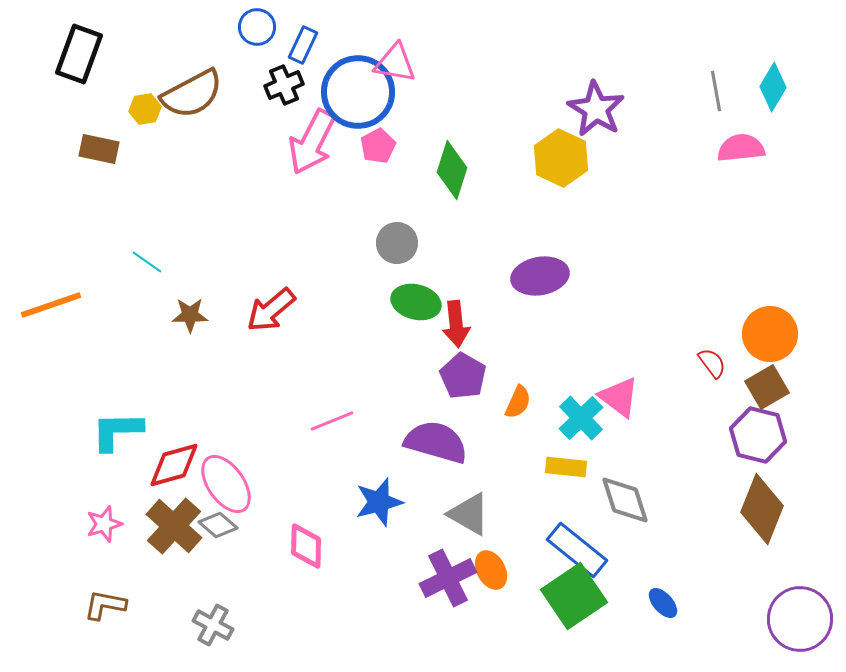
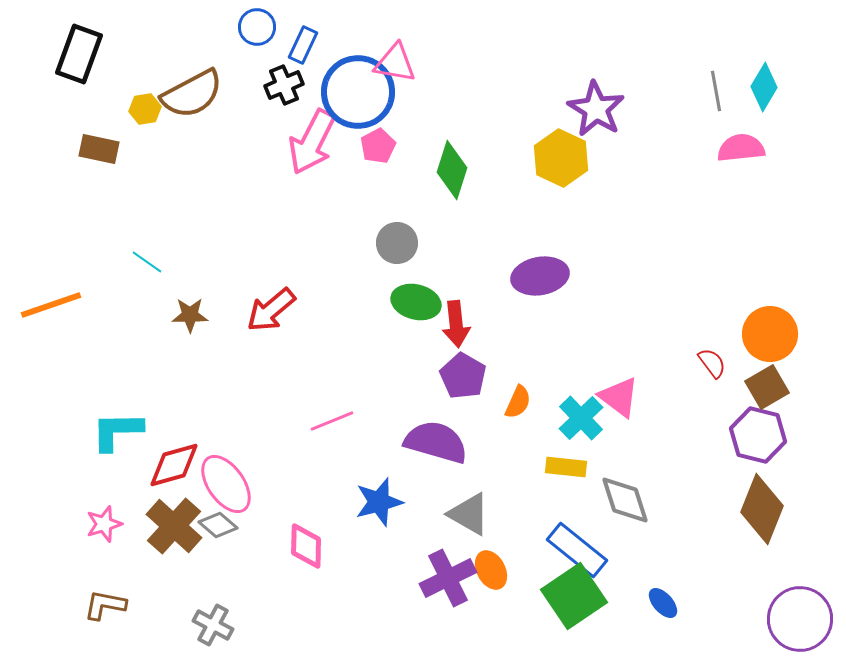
cyan diamond at (773, 87): moved 9 px left
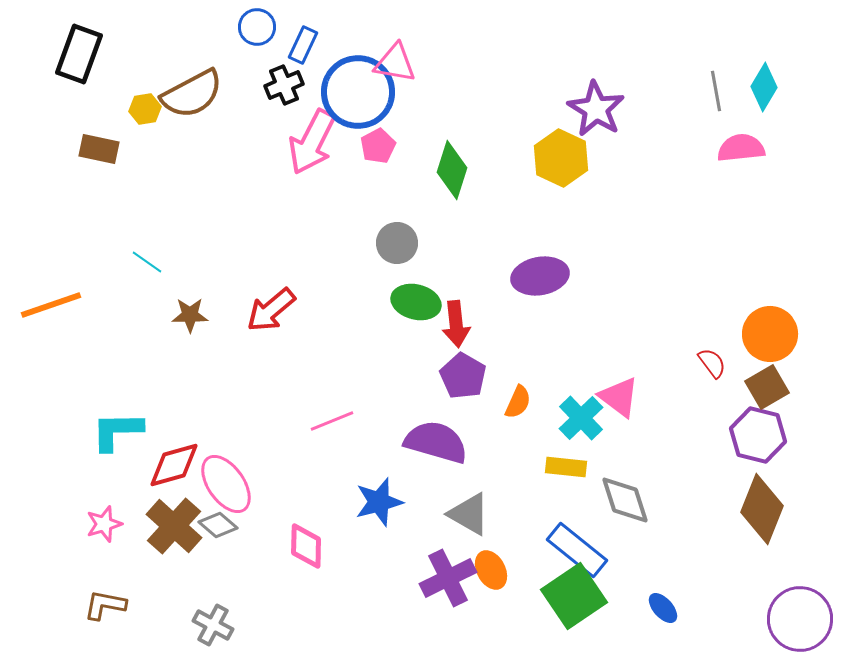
blue ellipse at (663, 603): moved 5 px down
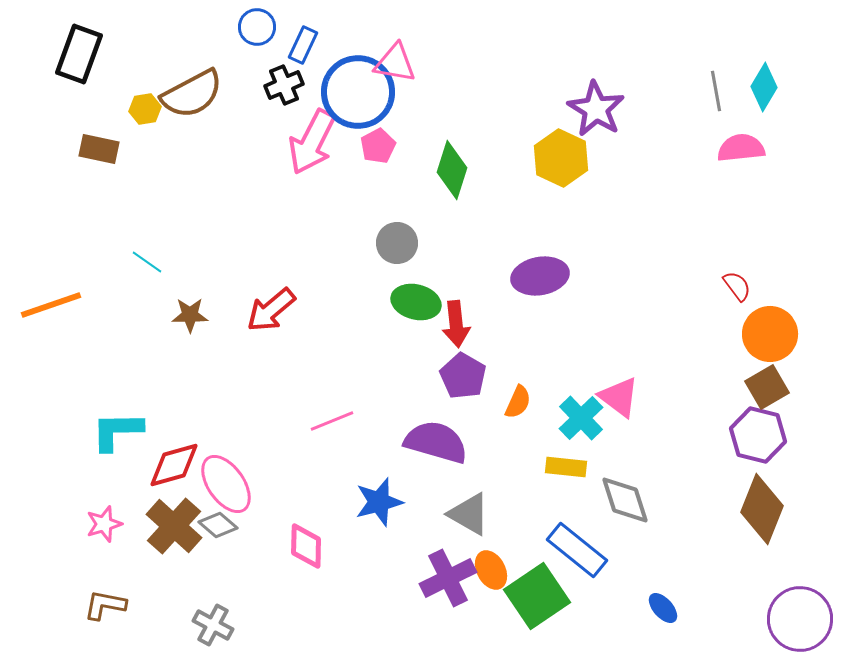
red semicircle at (712, 363): moved 25 px right, 77 px up
green square at (574, 596): moved 37 px left
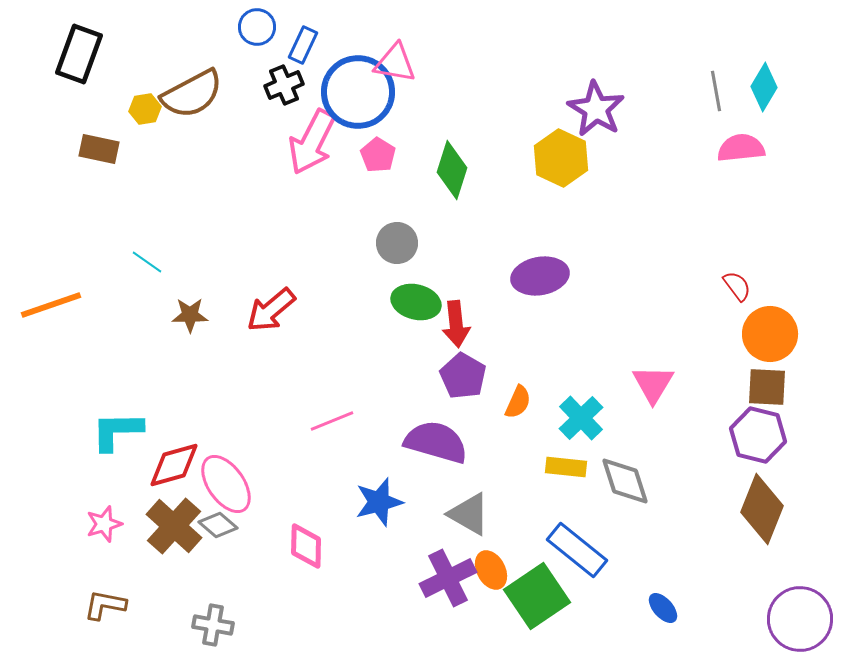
pink pentagon at (378, 146): moved 9 px down; rotated 12 degrees counterclockwise
brown square at (767, 387): rotated 33 degrees clockwise
pink triangle at (619, 397): moved 34 px right, 13 px up; rotated 24 degrees clockwise
gray diamond at (625, 500): moved 19 px up
gray cross at (213, 625): rotated 18 degrees counterclockwise
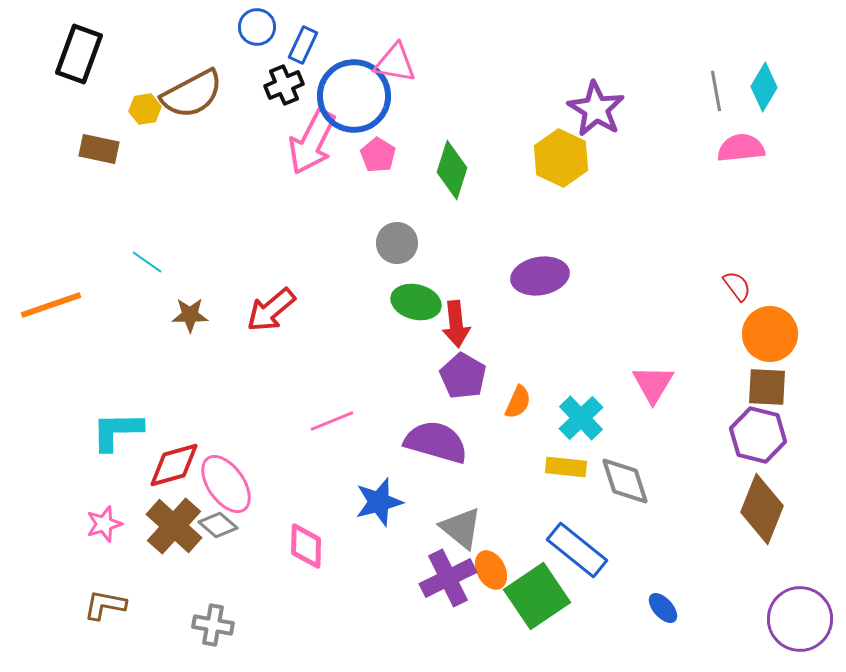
blue circle at (358, 92): moved 4 px left, 4 px down
gray triangle at (469, 514): moved 8 px left, 14 px down; rotated 9 degrees clockwise
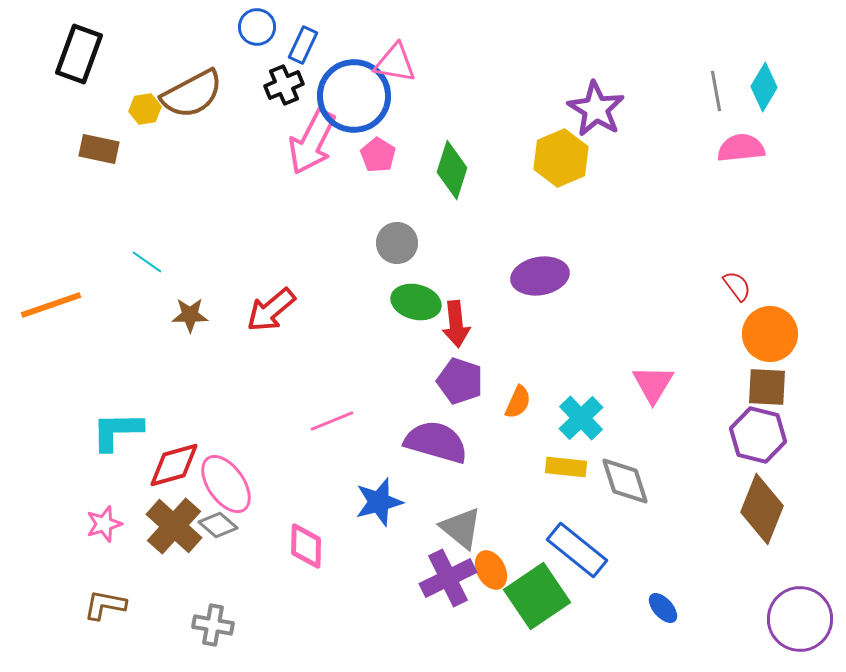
yellow hexagon at (561, 158): rotated 12 degrees clockwise
purple pentagon at (463, 376): moved 3 px left, 5 px down; rotated 12 degrees counterclockwise
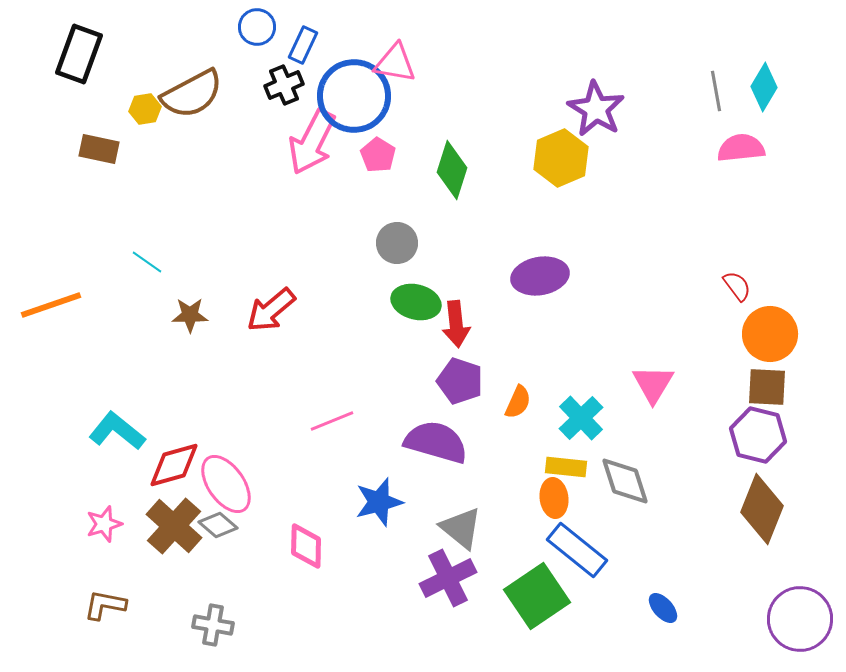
cyan L-shape at (117, 431): rotated 40 degrees clockwise
orange ellipse at (491, 570): moved 63 px right, 72 px up; rotated 21 degrees clockwise
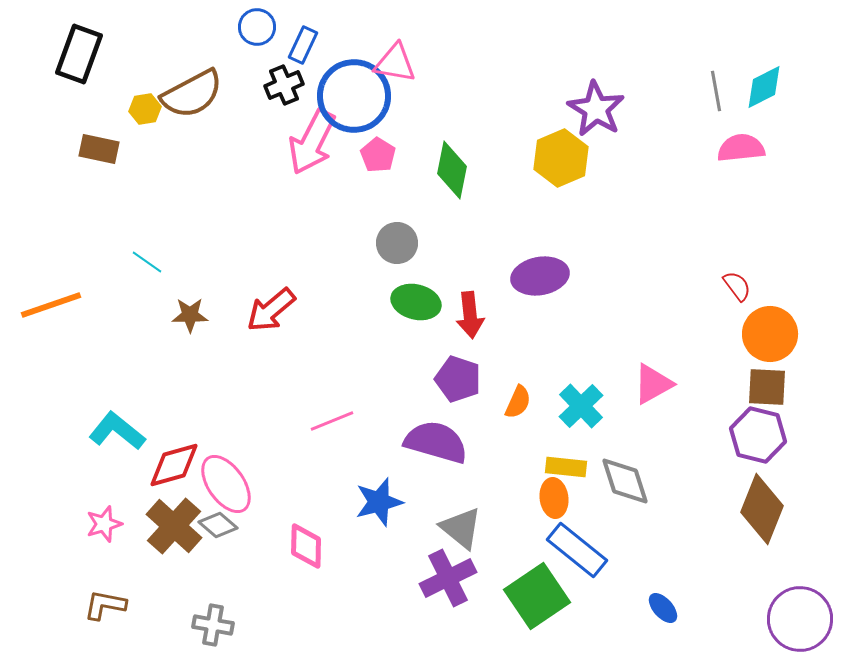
cyan diamond at (764, 87): rotated 33 degrees clockwise
green diamond at (452, 170): rotated 6 degrees counterclockwise
red arrow at (456, 324): moved 14 px right, 9 px up
purple pentagon at (460, 381): moved 2 px left, 2 px up
pink triangle at (653, 384): rotated 30 degrees clockwise
cyan cross at (581, 418): moved 12 px up
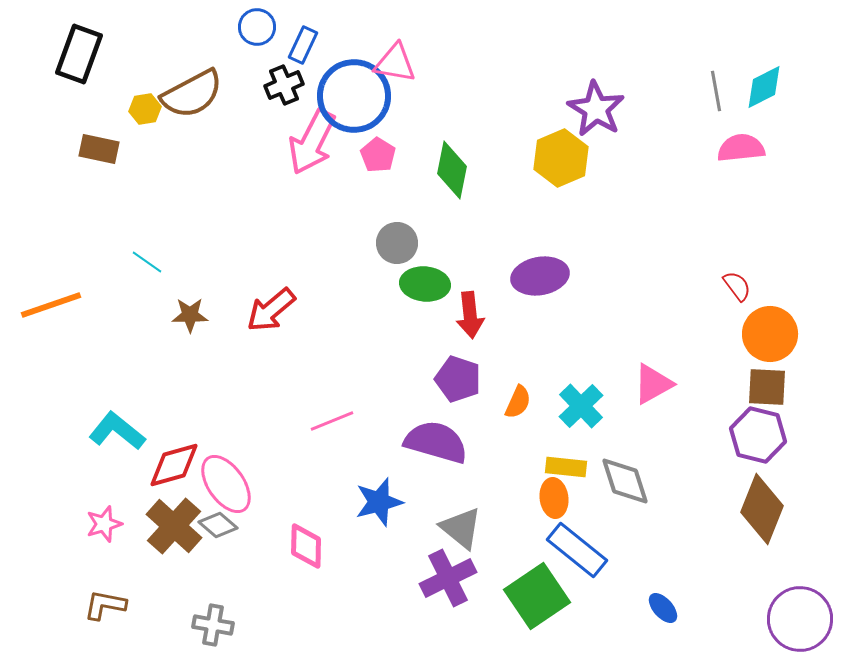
green ellipse at (416, 302): moved 9 px right, 18 px up; rotated 9 degrees counterclockwise
